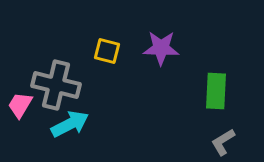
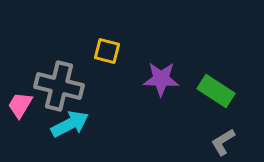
purple star: moved 31 px down
gray cross: moved 3 px right, 1 px down
green rectangle: rotated 60 degrees counterclockwise
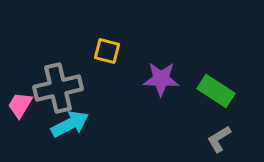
gray cross: moved 1 px left, 2 px down; rotated 27 degrees counterclockwise
gray L-shape: moved 4 px left, 3 px up
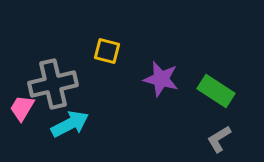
purple star: rotated 12 degrees clockwise
gray cross: moved 5 px left, 4 px up
pink trapezoid: moved 2 px right, 3 px down
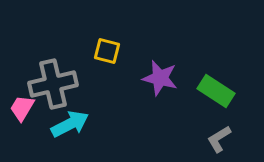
purple star: moved 1 px left, 1 px up
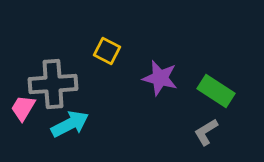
yellow square: rotated 12 degrees clockwise
gray cross: rotated 9 degrees clockwise
pink trapezoid: moved 1 px right
gray L-shape: moved 13 px left, 7 px up
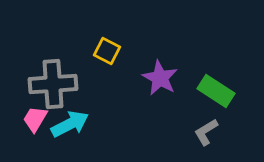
purple star: rotated 15 degrees clockwise
pink trapezoid: moved 12 px right, 11 px down
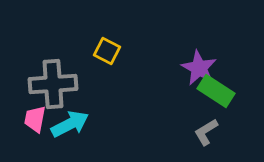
purple star: moved 39 px right, 10 px up
pink trapezoid: rotated 20 degrees counterclockwise
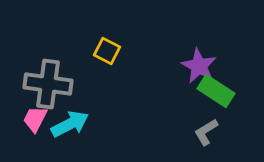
purple star: moved 2 px up
gray cross: moved 5 px left; rotated 12 degrees clockwise
pink trapezoid: rotated 16 degrees clockwise
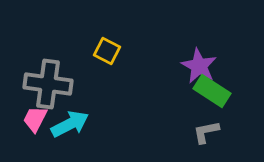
green rectangle: moved 4 px left
gray L-shape: rotated 20 degrees clockwise
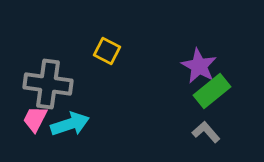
green rectangle: rotated 72 degrees counterclockwise
cyan arrow: rotated 9 degrees clockwise
gray L-shape: rotated 60 degrees clockwise
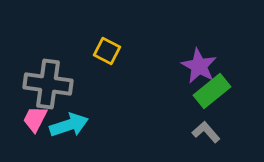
cyan arrow: moved 1 px left, 1 px down
